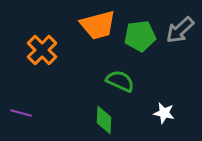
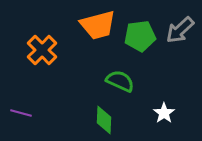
white star: rotated 25 degrees clockwise
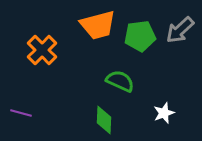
white star: rotated 15 degrees clockwise
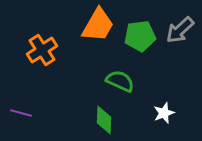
orange trapezoid: rotated 45 degrees counterclockwise
orange cross: rotated 12 degrees clockwise
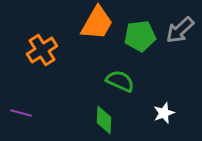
orange trapezoid: moved 1 px left, 2 px up
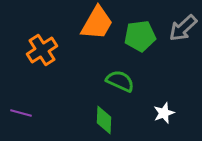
gray arrow: moved 3 px right, 2 px up
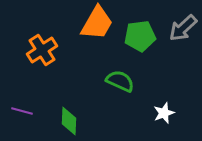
purple line: moved 1 px right, 2 px up
green diamond: moved 35 px left, 1 px down
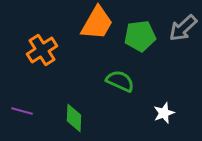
green diamond: moved 5 px right, 3 px up
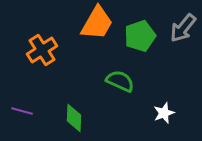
gray arrow: rotated 8 degrees counterclockwise
green pentagon: rotated 12 degrees counterclockwise
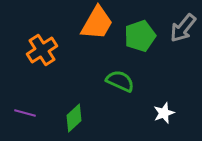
purple line: moved 3 px right, 2 px down
green diamond: rotated 44 degrees clockwise
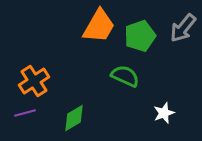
orange trapezoid: moved 2 px right, 3 px down
orange cross: moved 8 px left, 31 px down
green semicircle: moved 5 px right, 5 px up
purple line: rotated 30 degrees counterclockwise
green diamond: rotated 12 degrees clockwise
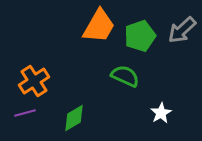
gray arrow: moved 1 px left, 2 px down; rotated 8 degrees clockwise
white star: moved 3 px left; rotated 10 degrees counterclockwise
